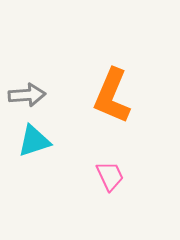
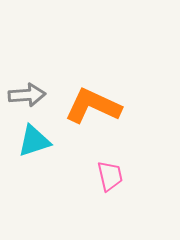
orange L-shape: moved 19 px left, 10 px down; rotated 92 degrees clockwise
pink trapezoid: rotated 12 degrees clockwise
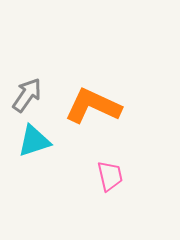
gray arrow: rotated 51 degrees counterclockwise
